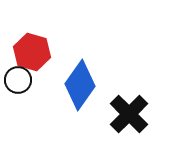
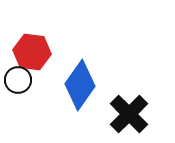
red hexagon: rotated 9 degrees counterclockwise
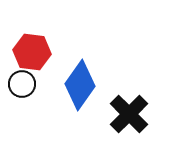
black circle: moved 4 px right, 4 px down
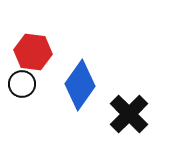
red hexagon: moved 1 px right
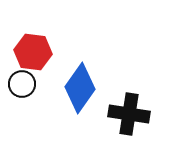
blue diamond: moved 3 px down
black cross: rotated 36 degrees counterclockwise
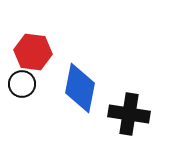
blue diamond: rotated 24 degrees counterclockwise
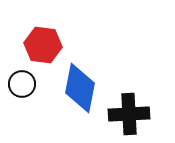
red hexagon: moved 10 px right, 7 px up
black cross: rotated 12 degrees counterclockwise
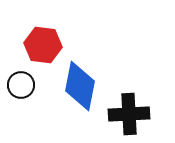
black circle: moved 1 px left, 1 px down
blue diamond: moved 2 px up
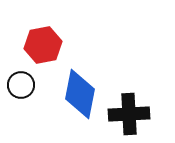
red hexagon: rotated 18 degrees counterclockwise
blue diamond: moved 8 px down
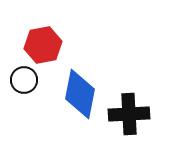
black circle: moved 3 px right, 5 px up
